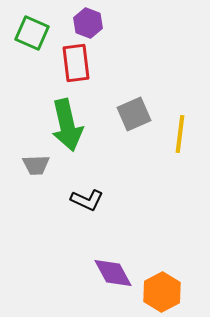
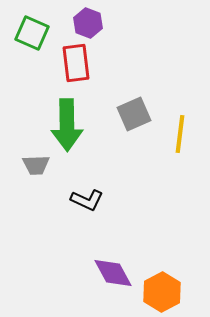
green arrow: rotated 12 degrees clockwise
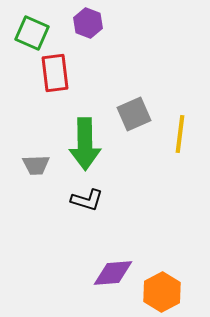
red rectangle: moved 21 px left, 10 px down
green arrow: moved 18 px right, 19 px down
black L-shape: rotated 8 degrees counterclockwise
purple diamond: rotated 66 degrees counterclockwise
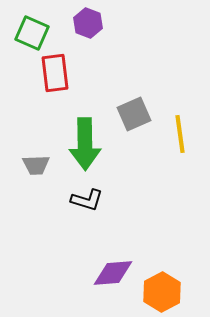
yellow line: rotated 15 degrees counterclockwise
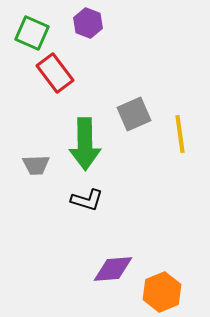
red rectangle: rotated 30 degrees counterclockwise
purple diamond: moved 4 px up
orange hexagon: rotated 6 degrees clockwise
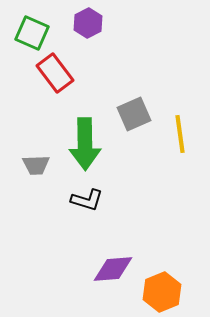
purple hexagon: rotated 12 degrees clockwise
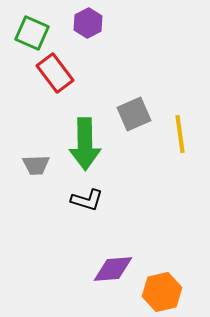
orange hexagon: rotated 9 degrees clockwise
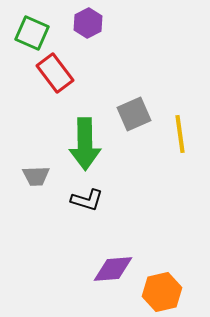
gray trapezoid: moved 11 px down
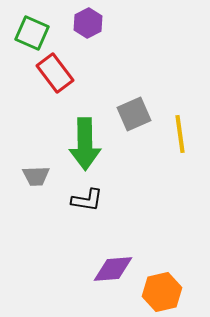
black L-shape: rotated 8 degrees counterclockwise
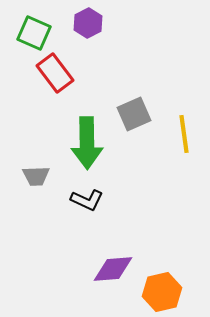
green square: moved 2 px right
yellow line: moved 4 px right
green arrow: moved 2 px right, 1 px up
black L-shape: rotated 16 degrees clockwise
